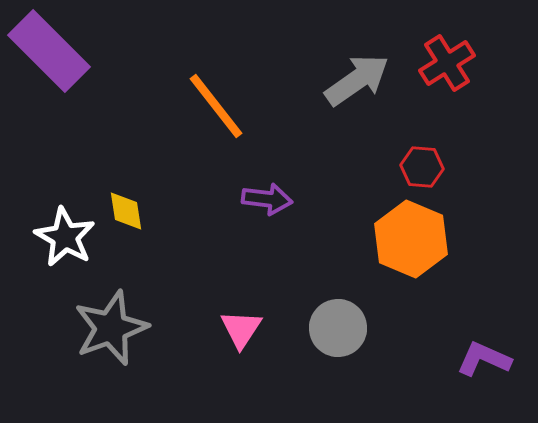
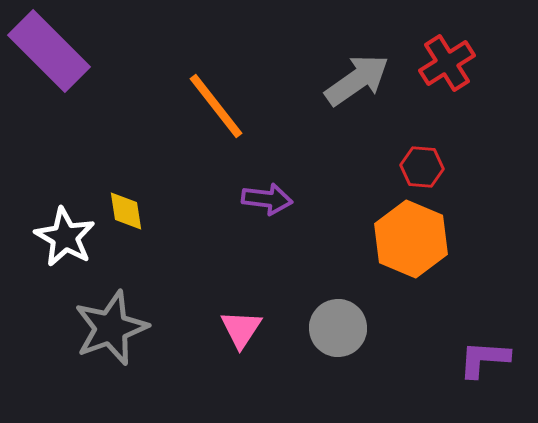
purple L-shape: rotated 20 degrees counterclockwise
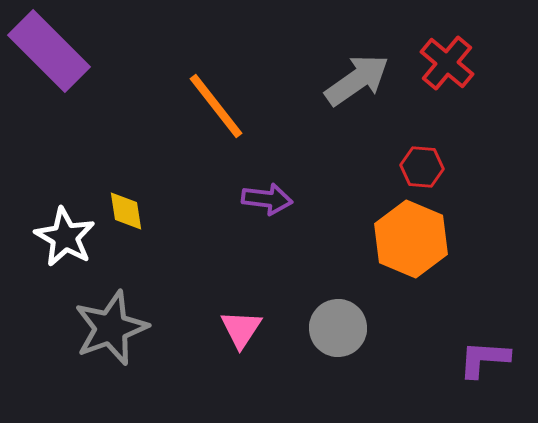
red cross: rotated 18 degrees counterclockwise
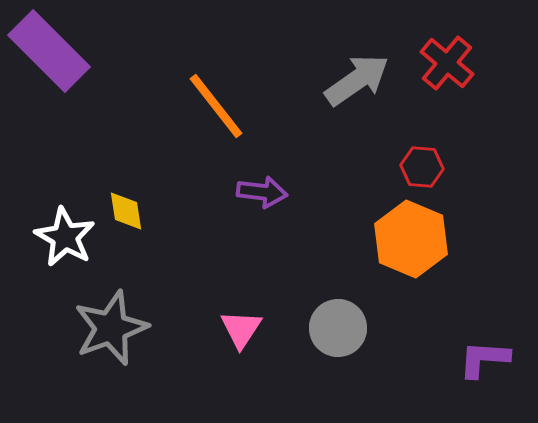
purple arrow: moved 5 px left, 7 px up
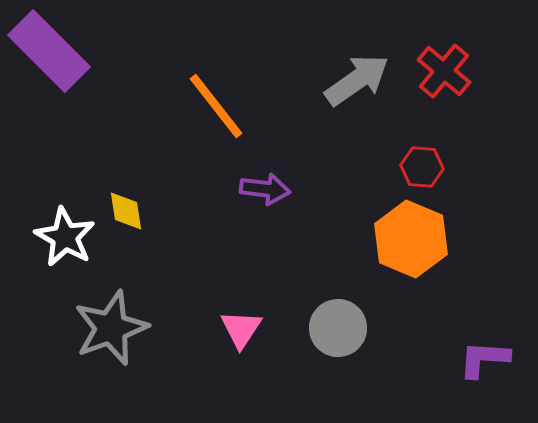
red cross: moved 3 px left, 8 px down
purple arrow: moved 3 px right, 3 px up
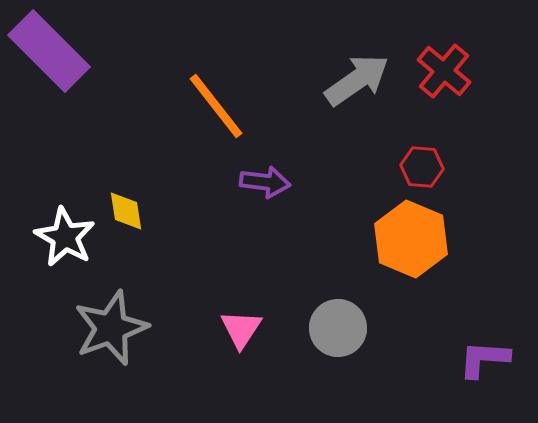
purple arrow: moved 7 px up
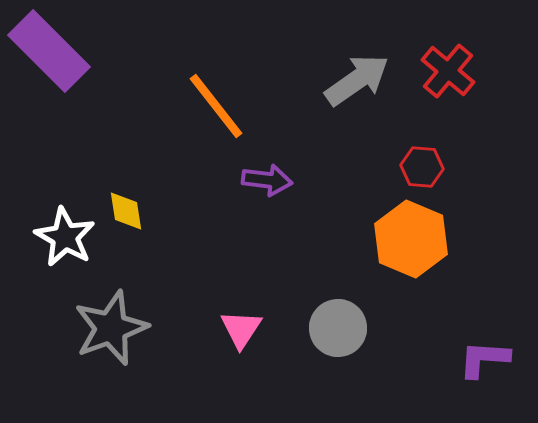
red cross: moved 4 px right
purple arrow: moved 2 px right, 2 px up
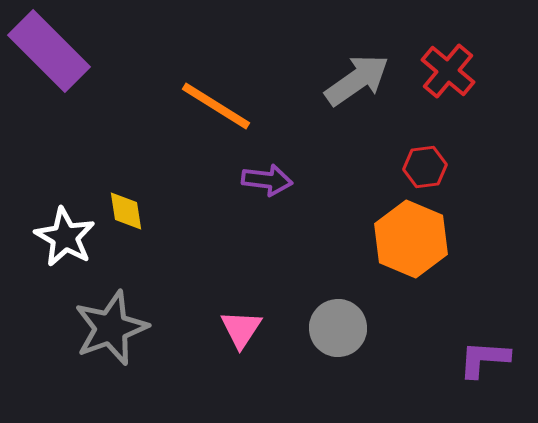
orange line: rotated 20 degrees counterclockwise
red hexagon: moved 3 px right; rotated 12 degrees counterclockwise
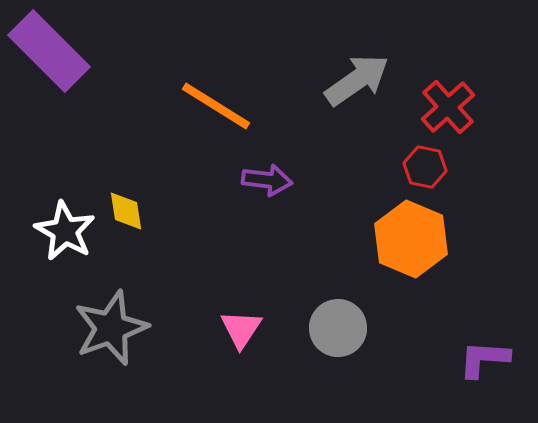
red cross: moved 36 px down; rotated 8 degrees clockwise
red hexagon: rotated 18 degrees clockwise
white star: moved 6 px up
